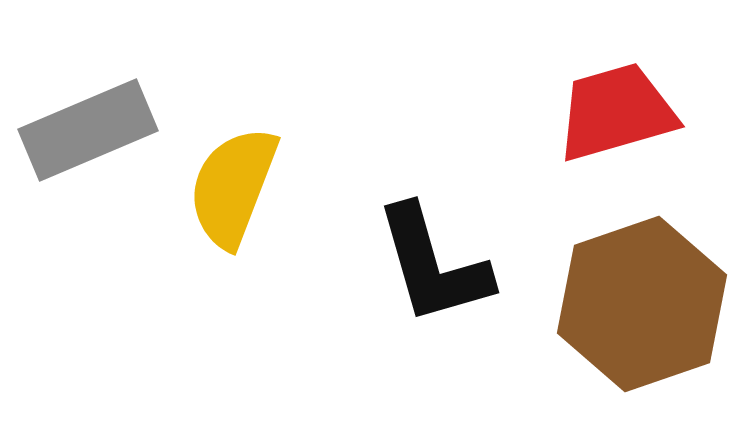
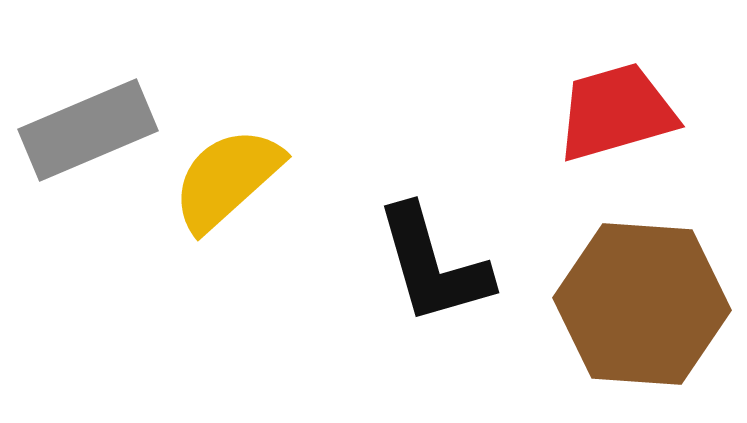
yellow semicircle: moved 6 px left, 8 px up; rotated 27 degrees clockwise
brown hexagon: rotated 23 degrees clockwise
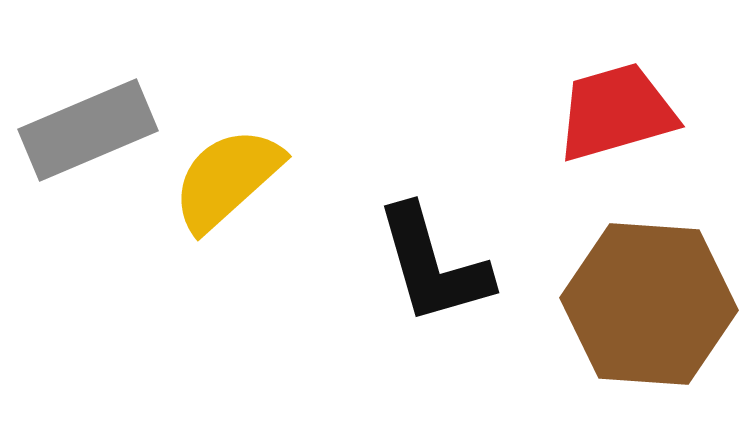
brown hexagon: moved 7 px right
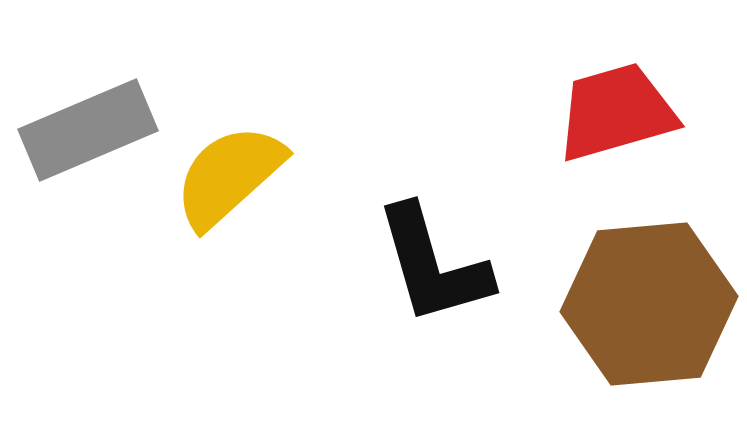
yellow semicircle: moved 2 px right, 3 px up
brown hexagon: rotated 9 degrees counterclockwise
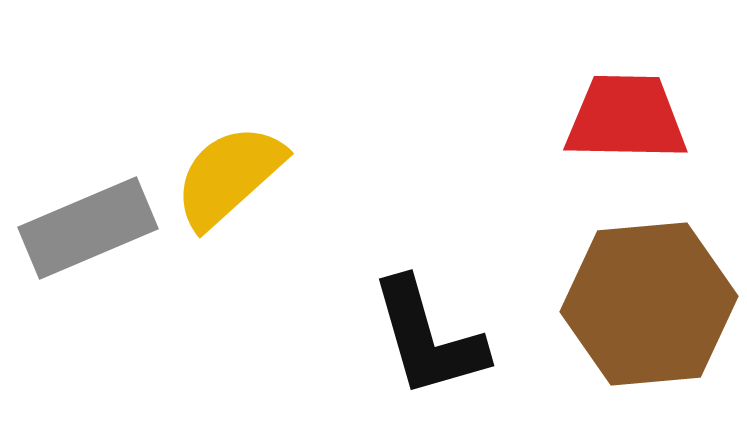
red trapezoid: moved 10 px right, 6 px down; rotated 17 degrees clockwise
gray rectangle: moved 98 px down
black L-shape: moved 5 px left, 73 px down
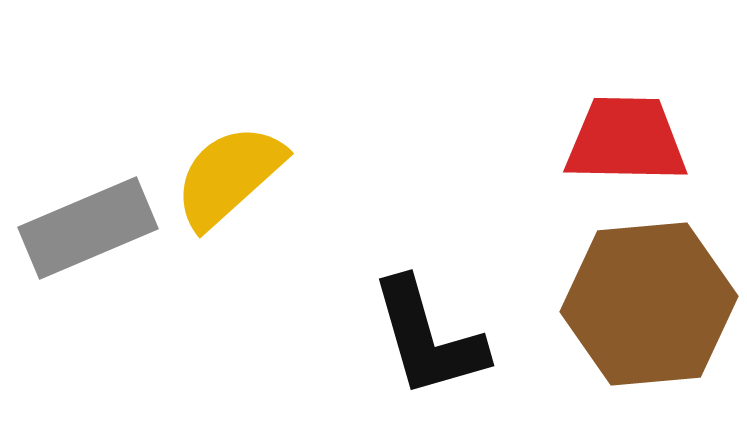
red trapezoid: moved 22 px down
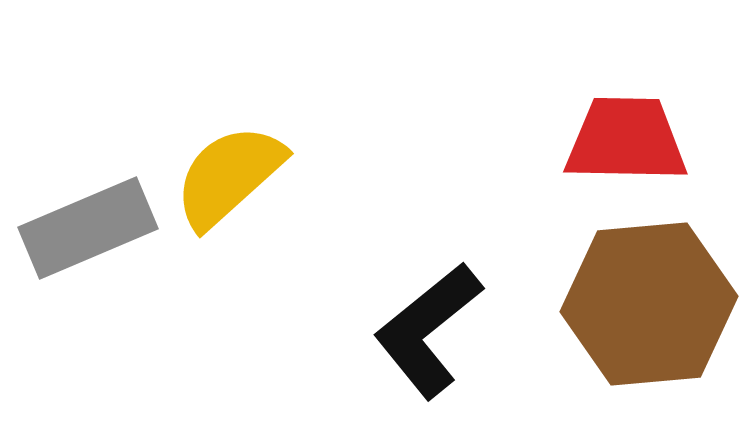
black L-shape: moved 8 px up; rotated 67 degrees clockwise
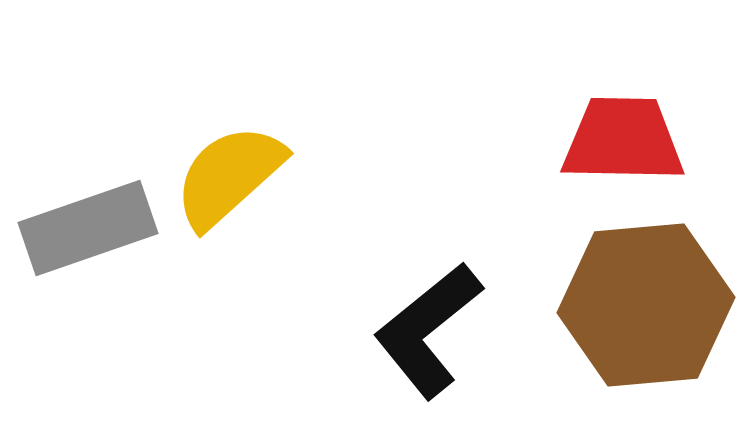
red trapezoid: moved 3 px left
gray rectangle: rotated 4 degrees clockwise
brown hexagon: moved 3 px left, 1 px down
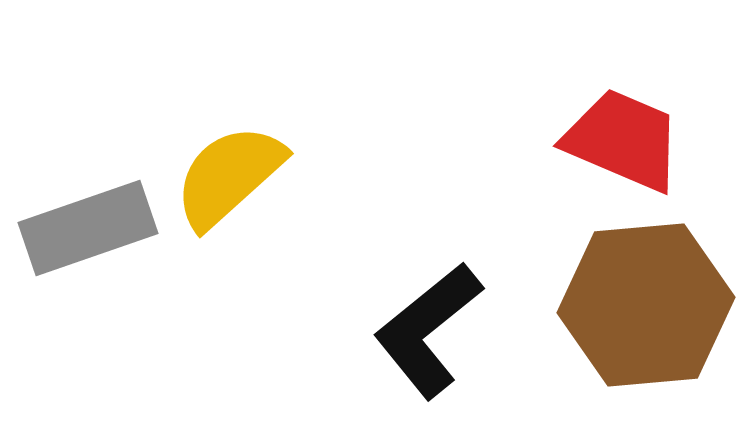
red trapezoid: rotated 22 degrees clockwise
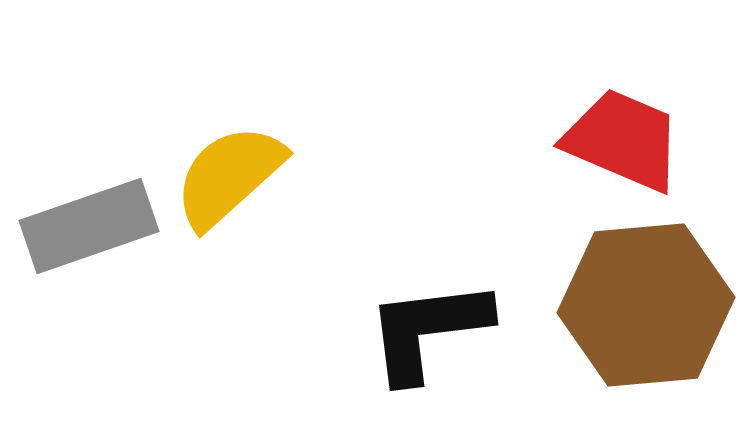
gray rectangle: moved 1 px right, 2 px up
black L-shape: rotated 32 degrees clockwise
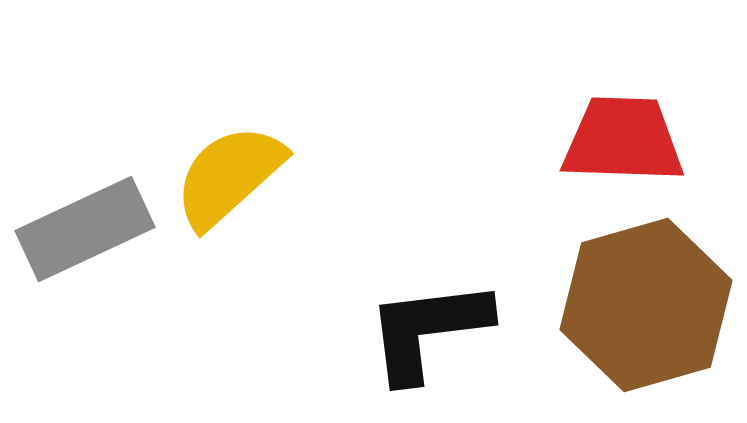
red trapezoid: rotated 21 degrees counterclockwise
gray rectangle: moved 4 px left, 3 px down; rotated 6 degrees counterclockwise
brown hexagon: rotated 11 degrees counterclockwise
